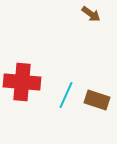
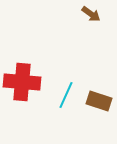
brown rectangle: moved 2 px right, 1 px down
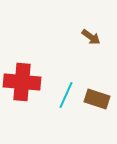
brown arrow: moved 23 px down
brown rectangle: moved 2 px left, 2 px up
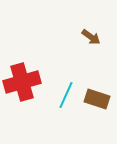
red cross: rotated 21 degrees counterclockwise
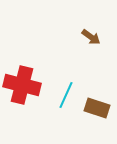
red cross: moved 3 px down; rotated 30 degrees clockwise
brown rectangle: moved 9 px down
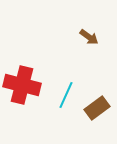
brown arrow: moved 2 px left
brown rectangle: rotated 55 degrees counterclockwise
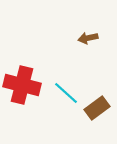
brown arrow: moved 1 px left, 1 px down; rotated 132 degrees clockwise
cyan line: moved 2 px up; rotated 72 degrees counterclockwise
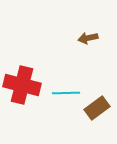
cyan line: rotated 44 degrees counterclockwise
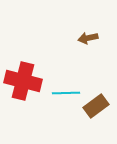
red cross: moved 1 px right, 4 px up
brown rectangle: moved 1 px left, 2 px up
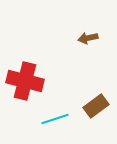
red cross: moved 2 px right
cyan line: moved 11 px left, 26 px down; rotated 16 degrees counterclockwise
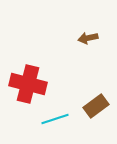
red cross: moved 3 px right, 3 px down
